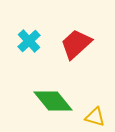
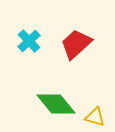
green diamond: moved 3 px right, 3 px down
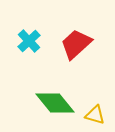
green diamond: moved 1 px left, 1 px up
yellow triangle: moved 2 px up
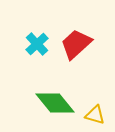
cyan cross: moved 8 px right, 3 px down
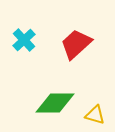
cyan cross: moved 13 px left, 4 px up
green diamond: rotated 51 degrees counterclockwise
